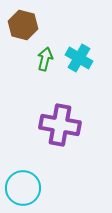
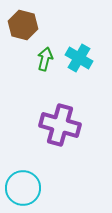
purple cross: rotated 6 degrees clockwise
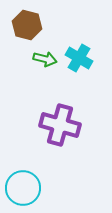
brown hexagon: moved 4 px right
green arrow: rotated 90 degrees clockwise
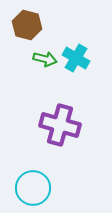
cyan cross: moved 3 px left
cyan circle: moved 10 px right
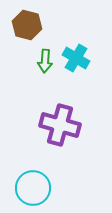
green arrow: moved 2 px down; rotated 80 degrees clockwise
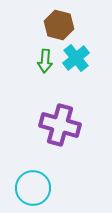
brown hexagon: moved 32 px right
cyan cross: rotated 20 degrees clockwise
